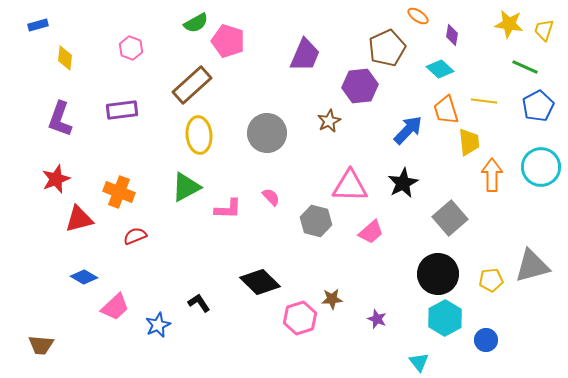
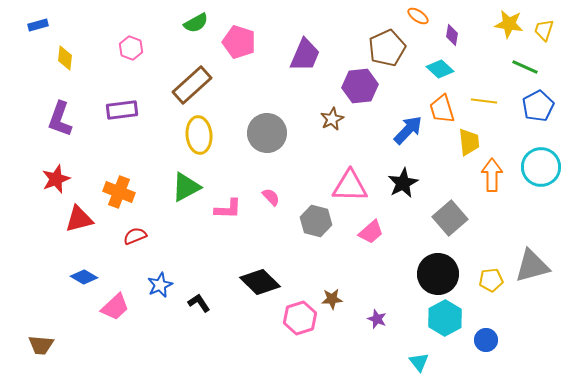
pink pentagon at (228, 41): moved 11 px right, 1 px down
orange trapezoid at (446, 110): moved 4 px left, 1 px up
brown star at (329, 121): moved 3 px right, 2 px up
blue star at (158, 325): moved 2 px right, 40 px up
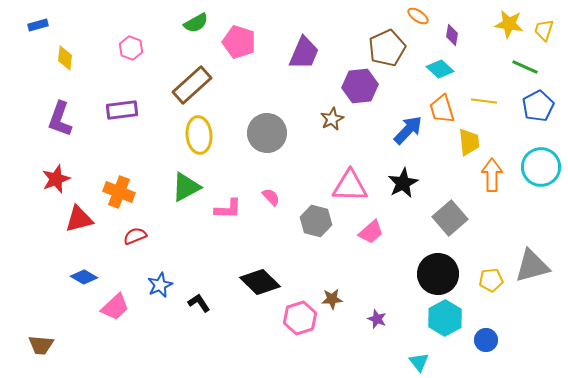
purple trapezoid at (305, 55): moved 1 px left, 2 px up
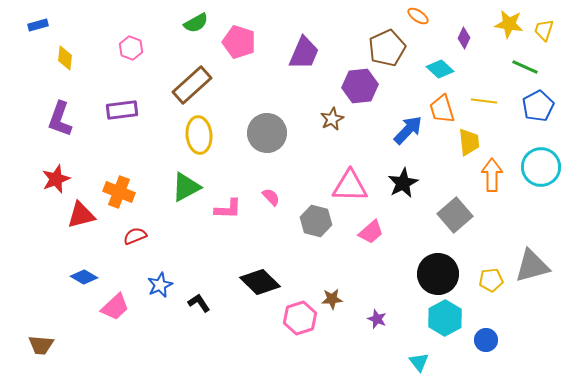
purple diamond at (452, 35): moved 12 px right, 3 px down; rotated 15 degrees clockwise
gray square at (450, 218): moved 5 px right, 3 px up
red triangle at (79, 219): moved 2 px right, 4 px up
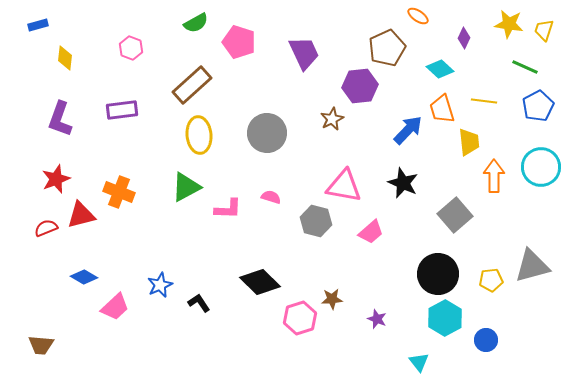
purple trapezoid at (304, 53): rotated 48 degrees counterclockwise
orange arrow at (492, 175): moved 2 px right, 1 px down
black star at (403, 183): rotated 20 degrees counterclockwise
pink triangle at (350, 186): moved 6 px left; rotated 9 degrees clockwise
pink semicircle at (271, 197): rotated 30 degrees counterclockwise
red semicircle at (135, 236): moved 89 px left, 8 px up
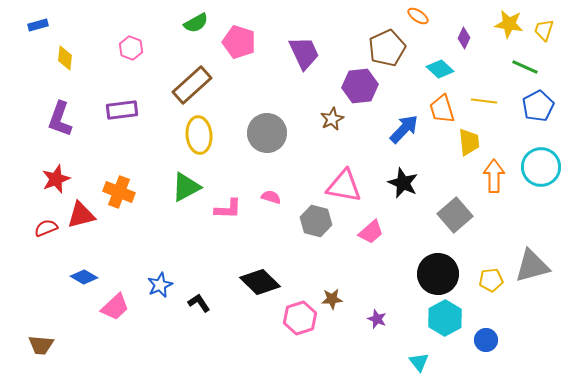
blue arrow at (408, 130): moved 4 px left, 1 px up
